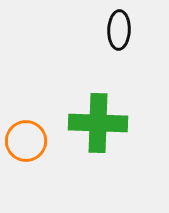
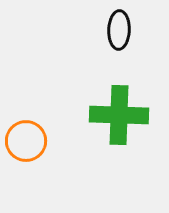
green cross: moved 21 px right, 8 px up
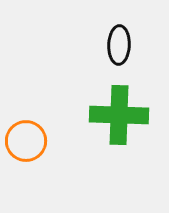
black ellipse: moved 15 px down
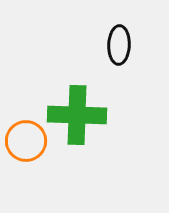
green cross: moved 42 px left
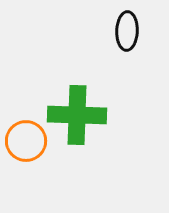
black ellipse: moved 8 px right, 14 px up
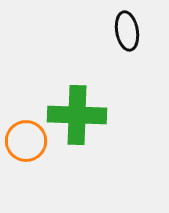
black ellipse: rotated 12 degrees counterclockwise
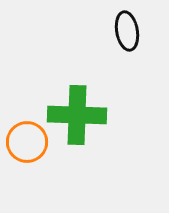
orange circle: moved 1 px right, 1 px down
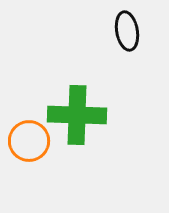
orange circle: moved 2 px right, 1 px up
